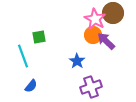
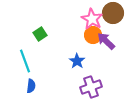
pink star: moved 3 px left
green square: moved 1 px right, 3 px up; rotated 24 degrees counterclockwise
cyan line: moved 2 px right, 5 px down
blue semicircle: rotated 32 degrees counterclockwise
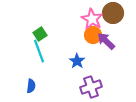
cyan line: moved 14 px right, 10 px up
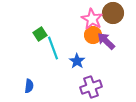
cyan line: moved 14 px right, 3 px up
blue semicircle: moved 2 px left
